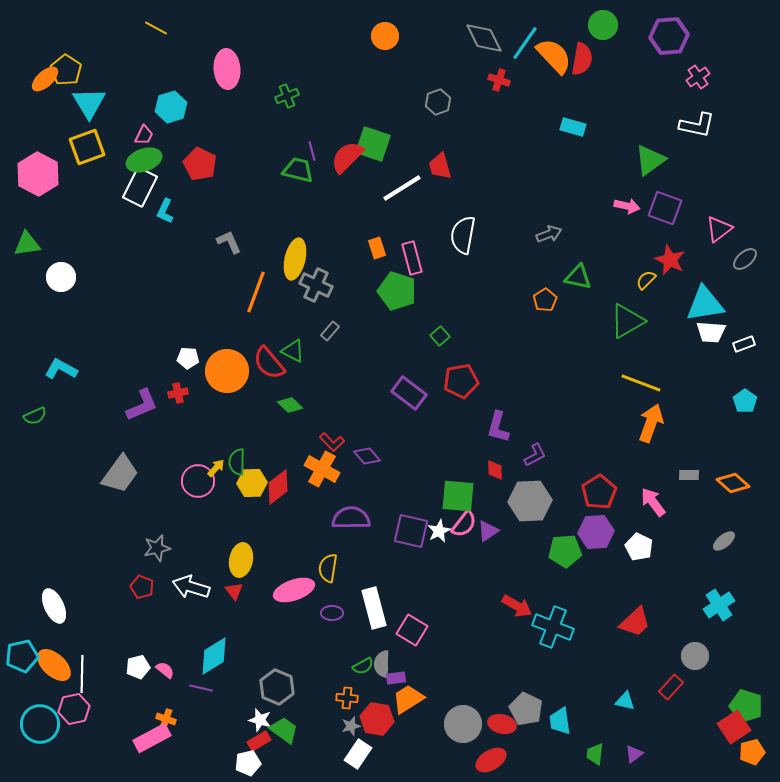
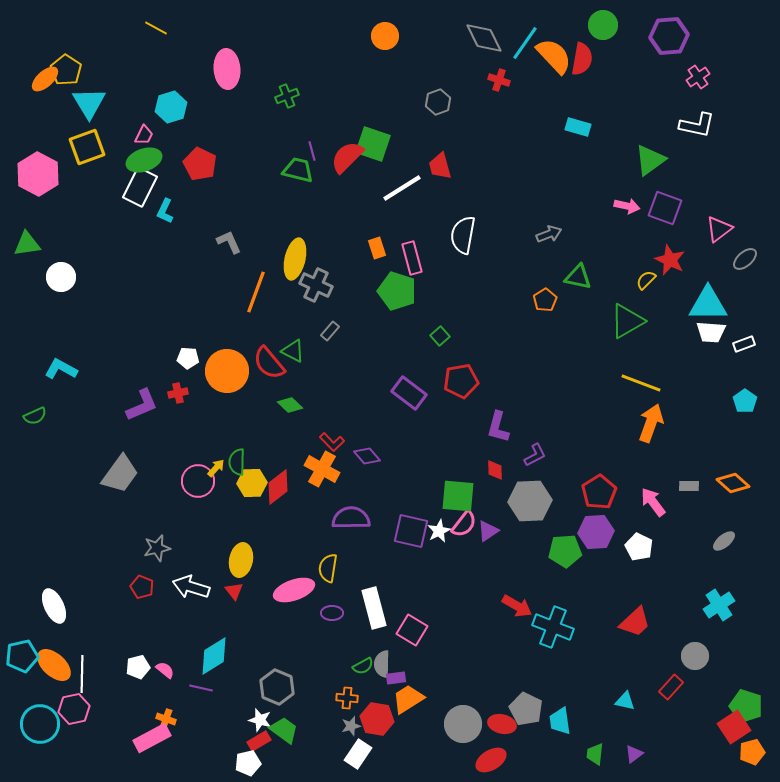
cyan rectangle at (573, 127): moved 5 px right
cyan triangle at (705, 304): moved 3 px right; rotated 9 degrees clockwise
gray rectangle at (689, 475): moved 11 px down
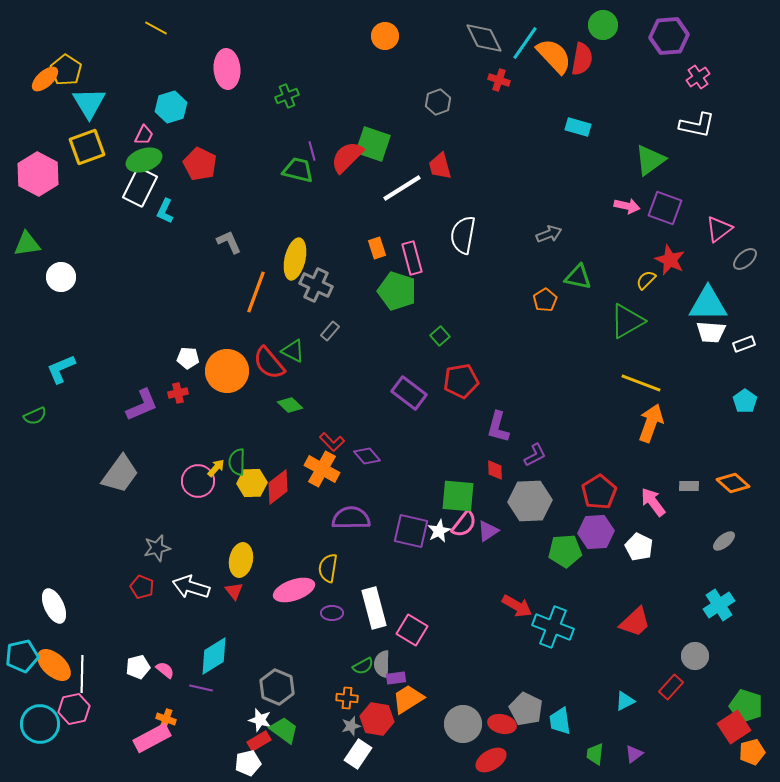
cyan L-shape at (61, 369): rotated 52 degrees counterclockwise
cyan triangle at (625, 701): rotated 40 degrees counterclockwise
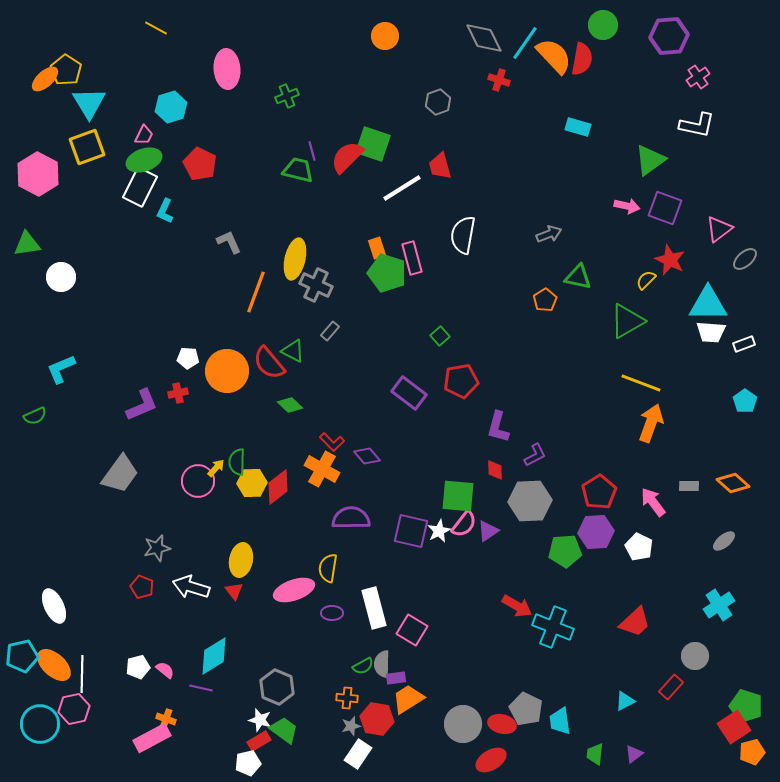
green pentagon at (397, 291): moved 10 px left, 18 px up
